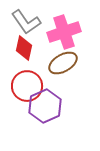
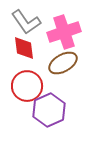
red diamond: rotated 20 degrees counterclockwise
purple hexagon: moved 4 px right, 4 px down
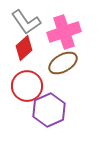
red diamond: rotated 55 degrees clockwise
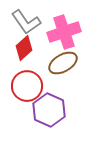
purple hexagon: rotated 12 degrees counterclockwise
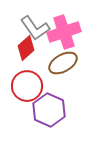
gray L-shape: moved 9 px right, 6 px down
red diamond: moved 2 px right
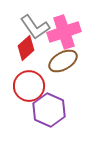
gray L-shape: moved 1 px up
brown ellipse: moved 2 px up
red circle: moved 2 px right
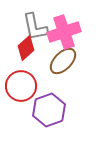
gray L-shape: rotated 24 degrees clockwise
brown ellipse: rotated 16 degrees counterclockwise
red circle: moved 8 px left
purple hexagon: rotated 16 degrees clockwise
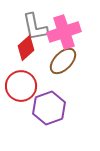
purple hexagon: moved 2 px up
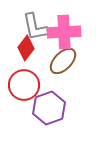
pink cross: rotated 16 degrees clockwise
red diamond: rotated 10 degrees counterclockwise
red circle: moved 3 px right, 1 px up
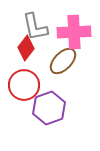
pink cross: moved 10 px right
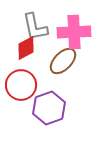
red diamond: rotated 25 degrees clockwise
red circle: moved 3 px left
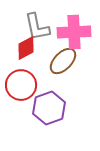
gray L-shape: moved 2 px right
